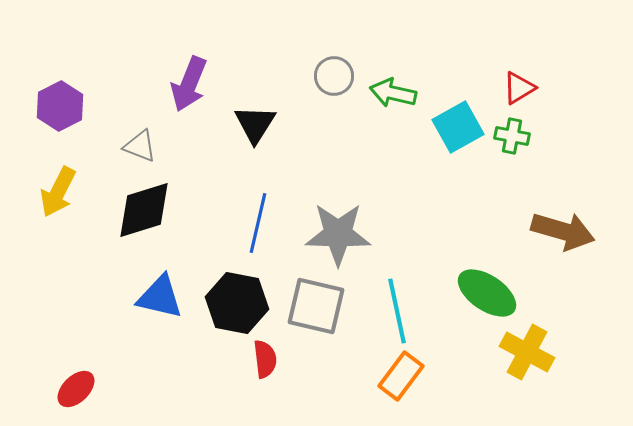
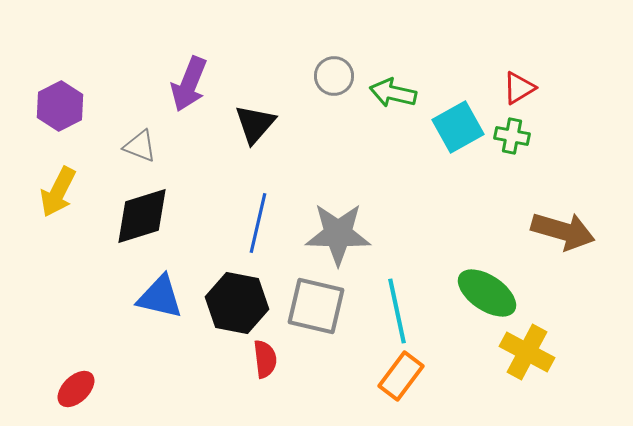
black triangle: rotated 9 degrees clockwise
black diamond: moved 2 px left, 6 px down
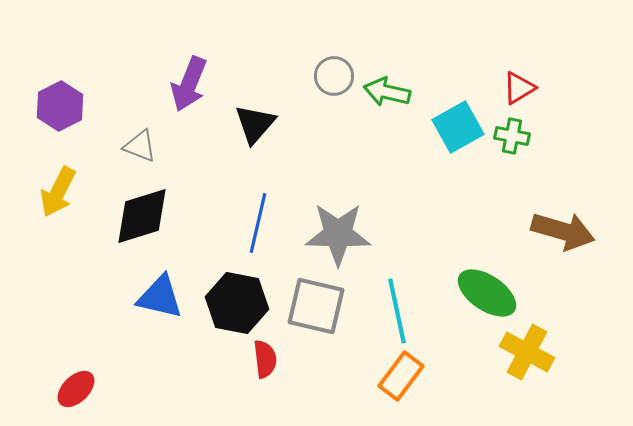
green arrow: moved 6 px left, 1 px up
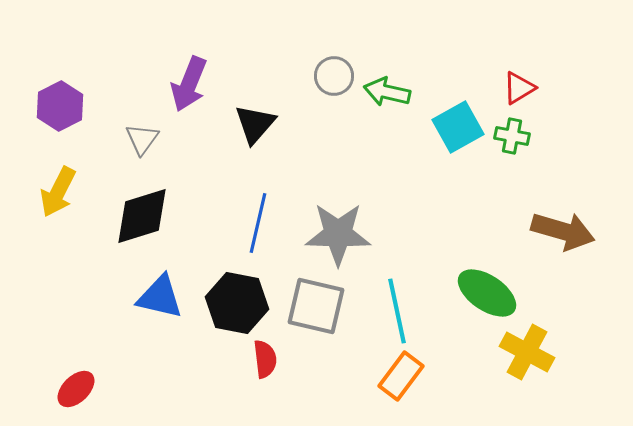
gray triangle: moved 2 px right, 7 px up; rotated 45 degrees clockwise
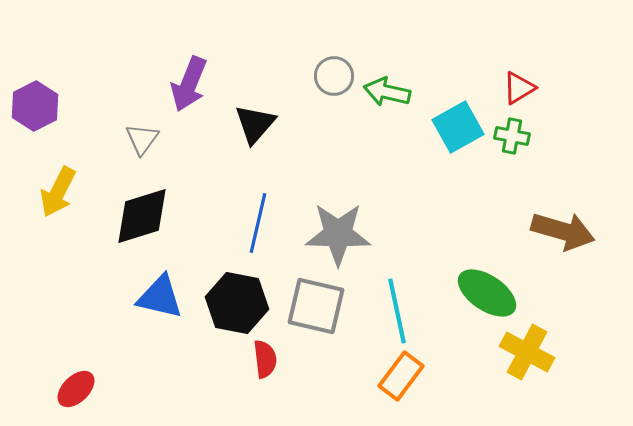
purple hexagon: moved 25 px left
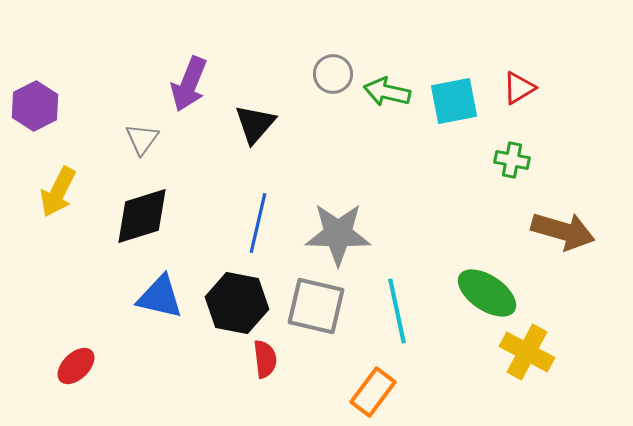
gray circle: moved 1 px left, 2 px up
cyan square: moved 4 px left, 26 px up; rotated 18 degrees clockwise
green cross: moved 24 px down
orange rectangle: moved 28 px left, 16 px down
red ellipse: moved 23 px up
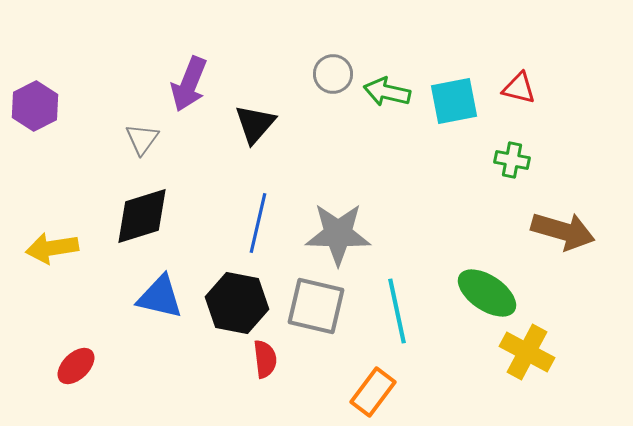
red triangle: rotated 45 degrees clockwise
yellow arrow: moved 6 px left, 56 px down; rotated 54 degrees clockwise
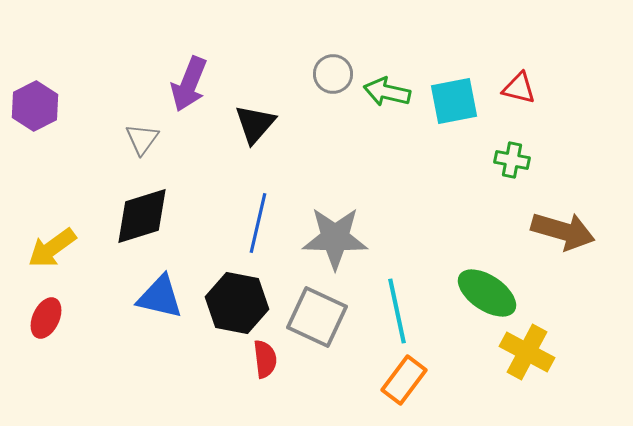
gray star: moved 3 px left, 4 px down
yellow arrow: rotated 27 degrees counterclockwise
gray square: moved 1 px right, 11 px down; rotated 12 degrees clockwise
red ellipse: moved 30 px left, 48 px up; rotated 21 degrees counterclockwise
orange rectangle: moved 31 px right, 12 px up
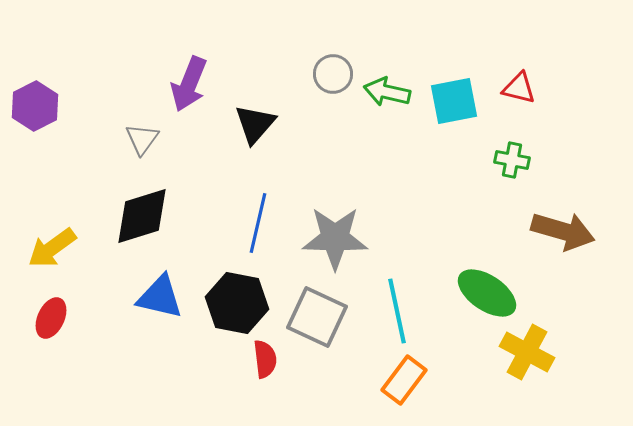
red ellipse: moved 5 px right
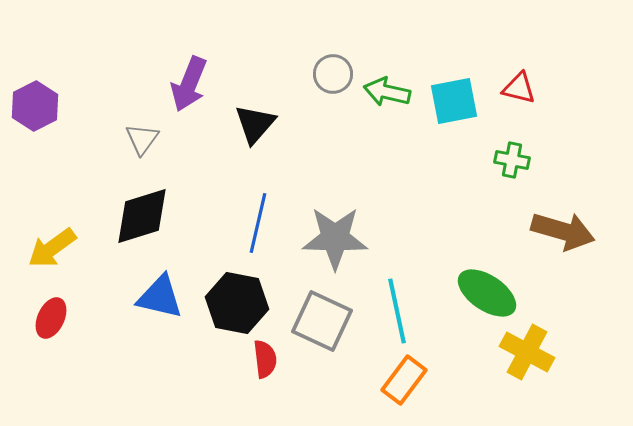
gray square: moved 5 px right, 4 px down
